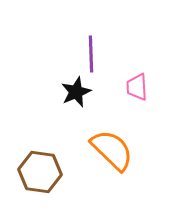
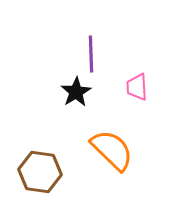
black star: rotated 8 degrees counterclockwise
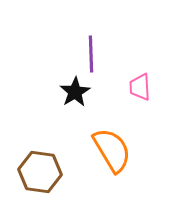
pink trapezoid: moved 3 px right
black star: moved 1 px left
orange semicircle: rotated 15 degrees clockwise
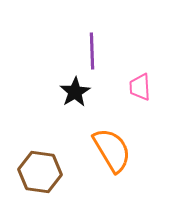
purple line: moved 1 px right, 3 px up
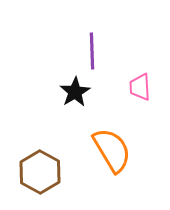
brown hexagon: rotated 21 degrees clockwise
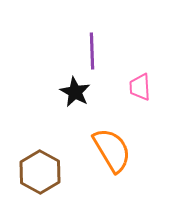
black star: rotated 12 degrees counterclockwise
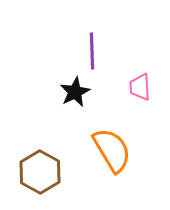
black star: rotated 16 degrees clockwise
